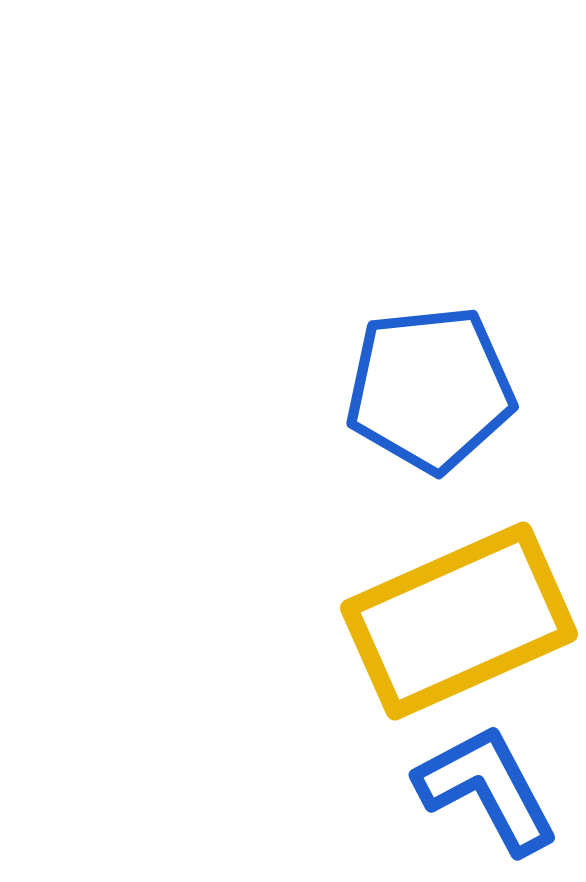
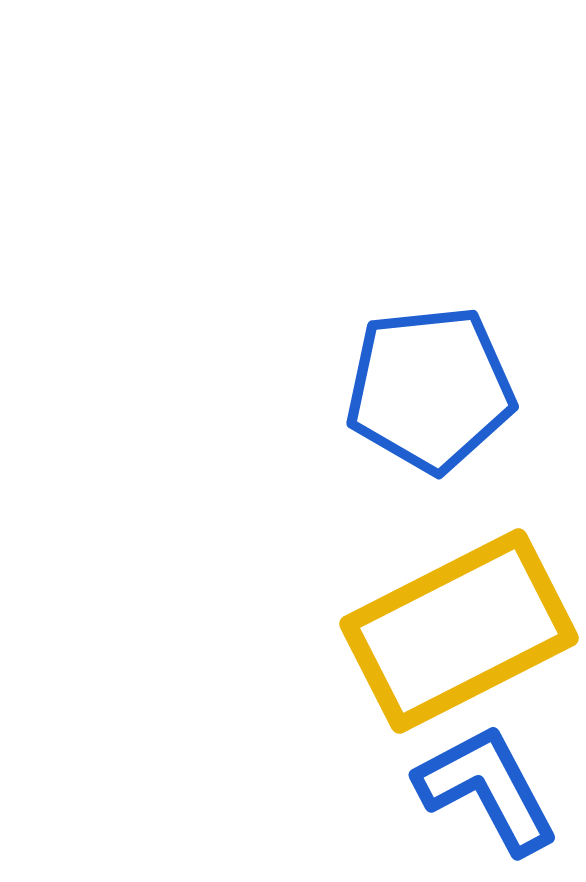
yellow rectangle: moved 10 px down; rotated 3 degrees counterclockwise
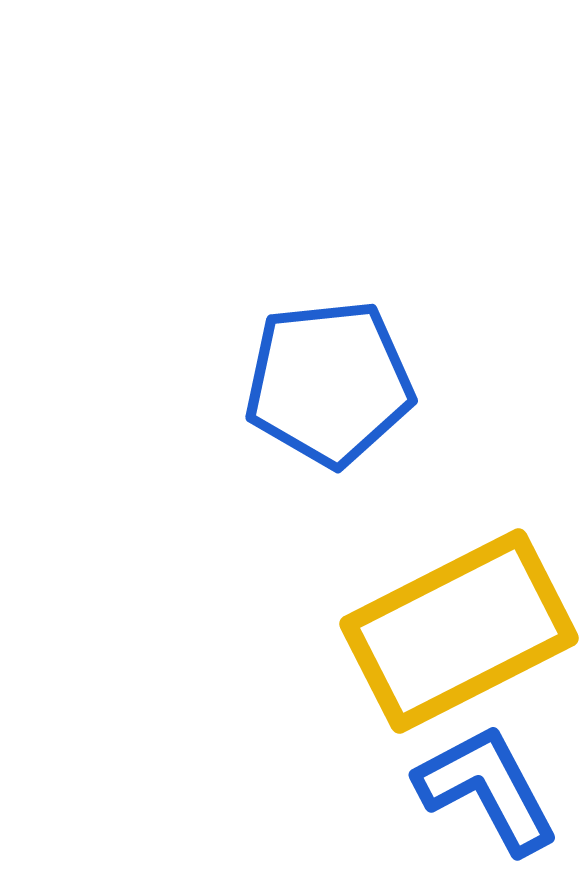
blue pentagon: moved 101 px left, 6 px up
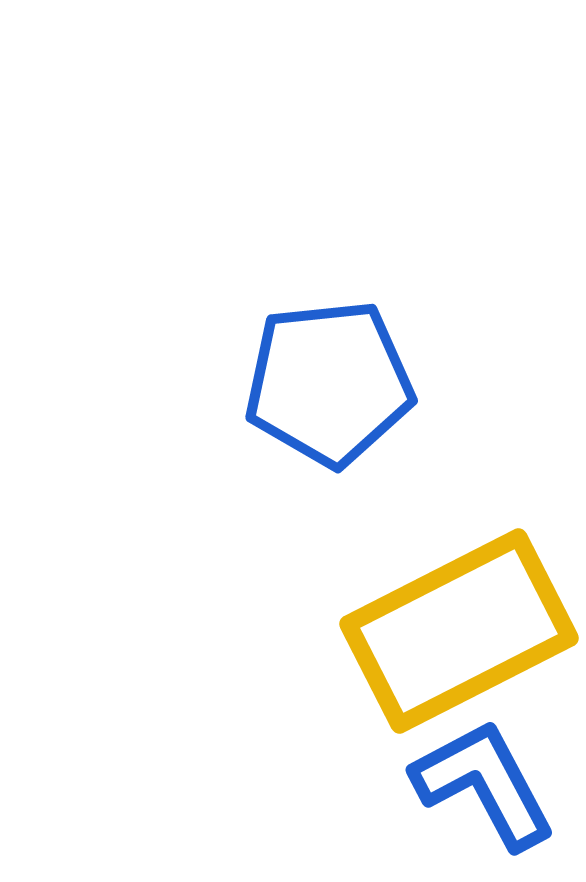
blue L-shape: moved 3 px left, 5 px up
